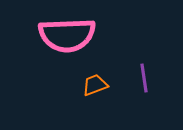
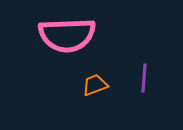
purple line: rotated 12 degrees clockwise
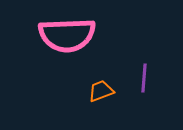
orange trapezoid: moved 6 px right, 6 px down
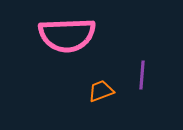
purple line: moved 2 px left, 3 px up
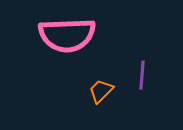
orange trapezoid: rotated 24 degrees counterclockwise
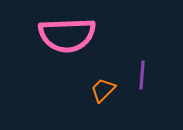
orange trapezoid: moved 2 px right, 1 px up
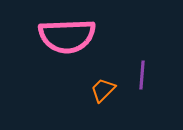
pink semicircle: moved 1 px down
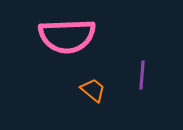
orange trapezoid: moved 10 px left; rotated 84 degrees clockwise
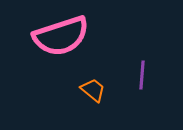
pink semicircle: moved 6 px left; rotated 16 degrees counterclockwise
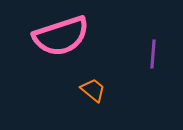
purple line: moved 11 px right, 21 px up
